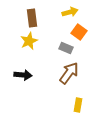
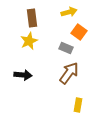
yellow arrow: moved 1 px left
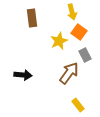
yellow arrow: moved 3 px right; rotated 91 degrees clockwise
yellow star: moved 30 px right
gray rectangle: moved 19 px right, 7 px down; rotated 40 degrees clockwise
yellow rectangle: rotated 48 degrees counterclockwise
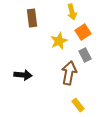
orange square: moved 4 px right; rotated 21 degrees clockwise
brown arrow: rotated 25 degrees counterclockwise
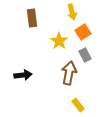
yellow star: rotated 12 degrees counterclockwise
black arrow: rotated 12 degrees counterclockwise
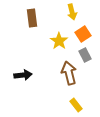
orange square: moved 2 px down
brown arrow: rotated 25 degrees counterclockwise
yellow rectangle: moved 2 px left
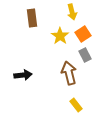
yellow star: moved 1 px right, 5 px up
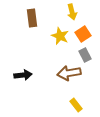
yellow star: rotated 12 degrees counterclockwise
brown arrow: rotated 85 degrees counterclockwise
